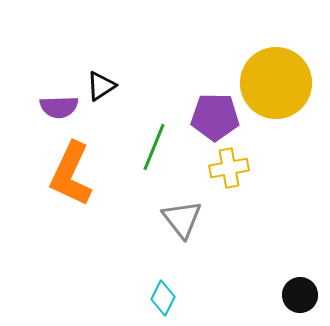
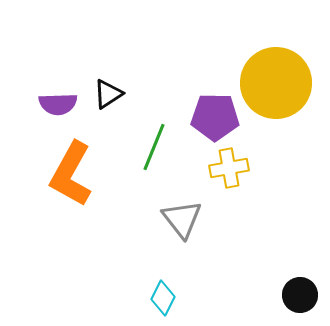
black triangle: moved 7 px right, 8 px down
purple semicircle: moved 1 px left, 3 px up
orange L-shape: rotated 4 degrees clockwise
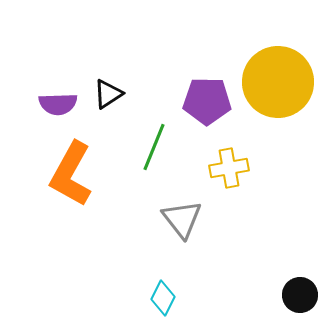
yellow circle: moved 2 px right, 1 px up
purple pentagon: moved 8 px left, 16 px up
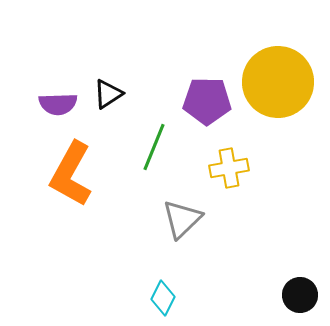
gray triangle: rotated 24 degrees clockwise
